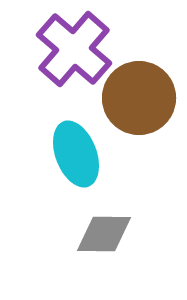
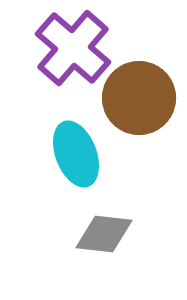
purple cross: moved 1 px left, 1 px up
gray diamond: rotated 6 degrees clockwise
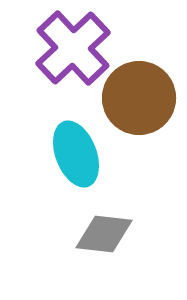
purple cross: rotated 6 degrees clockwise
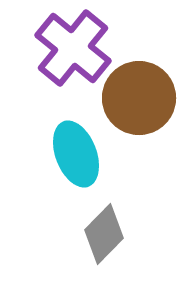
purple cross: rotated 8 degrees counterclockwise
gray diamond: rotated 52 degrees counterclockwise
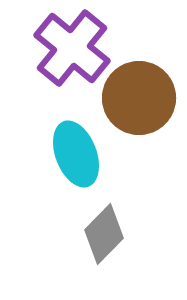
purple cross: moved 1 px left
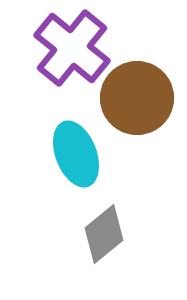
brown circle: moved 2 px left
gray diamond: rotated 6 degrees clockwise
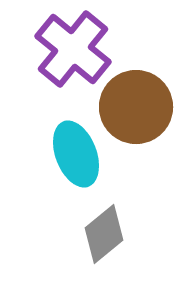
purple cross: moved 1 px right, 1 px down
brown circle: moved 1 px left, 9 px down
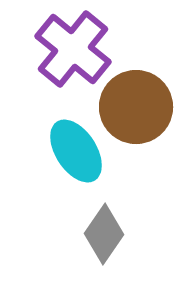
cyan ellipse: moved 3 px up; rotated 12 degrees counterclockwise
gray diamond: rotated 16 degrees counterclockwise
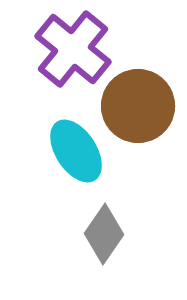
brown circle: moved 2 px right, 1 px up
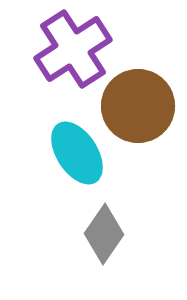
purple cross: rotated 18 degrees clockwise
cyan ellipse: moved 1 px right, 2 px down
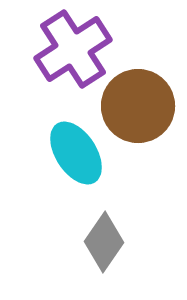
cyan ellipse: moved 1 px left
gray diamond: moved 8 px down
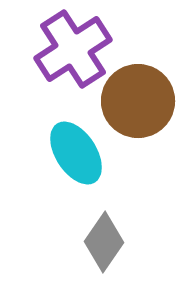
brown circle: moved 5 px up
